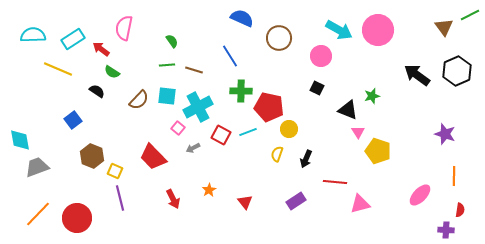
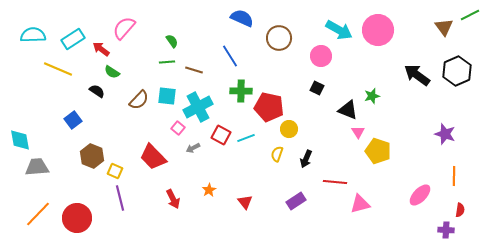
pink semicircle at (124, 28): rotated 30 degrees clockwise
green line at (167, 65): moved 3 px up
cyan line at (248, 132): moved 2 px left, 6 px down
gray trapezoid at (37, 167): rotated 15 degrees clockwise
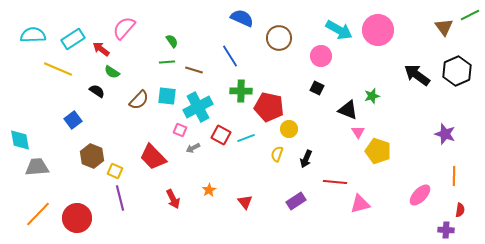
pink square at (178, 128): moved 2 px right, 2 px down; rotated 16 degrees counterclockwise
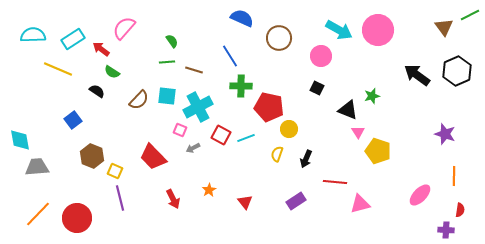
green cross at (241, 91): moved 5 px up
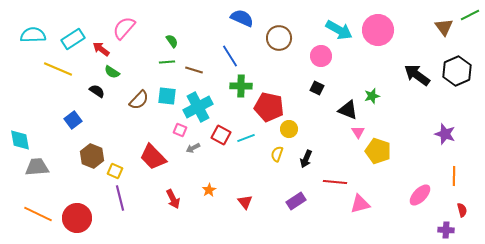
red semicircle at (460, 210): moved 2 px right; rotated 24 degrees counterclockwise
orange line at (38, 214): rotated 72 degrees clockwise
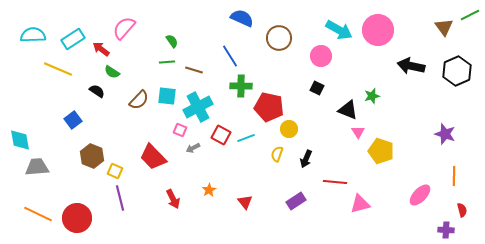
black arrow at (417, 75): moved 6 px left, 9 px up; rotated 24 degrees counterclockwise
yellow pentagon at (378, 151): moved 3 px right
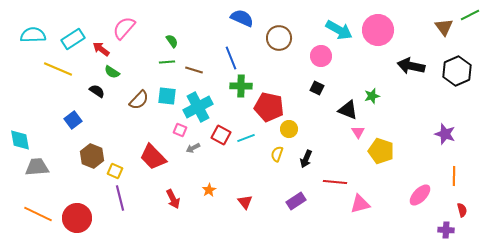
blue line at (230, 56): moved 1 px right, 2 px down; rotated 10 degrees clockwise
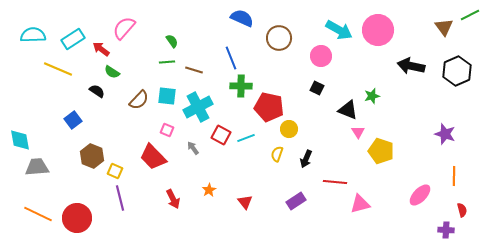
pink square at (180, 130): moved 13 px left
gray arrow at (193, 148): rotated 80 degrees clockwise
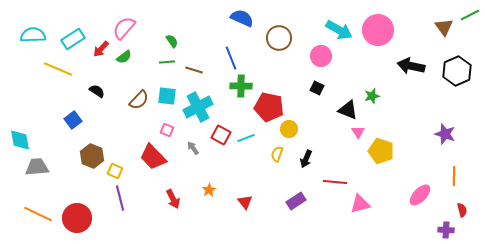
red arrow at (101, 49): rotated 84 degrees counterclockwise
green semicircle at (112, 72): moved 12 px right, 15 px up; rotated 70 degrees counterclockwise
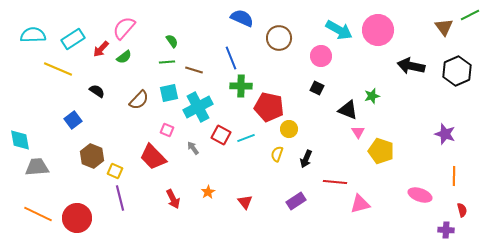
cyan square at (167, 96): moved 2 px right, 3 px up; rotated 18 degrees counterclockwise
orange star at (209, 190): moved 1 px left, 2 px down
pink ellipse at (420, 195): rotated 65 degrees clockwise
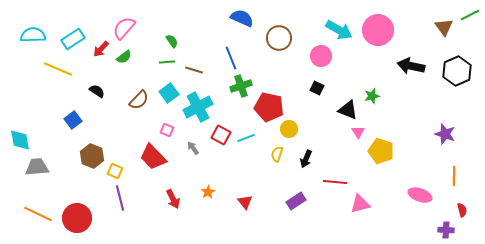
green cross at (241, 86): rotated 20 degrees counterclockwise
cyan square at (169, 93): rotated 24 degrees counterclockwise
